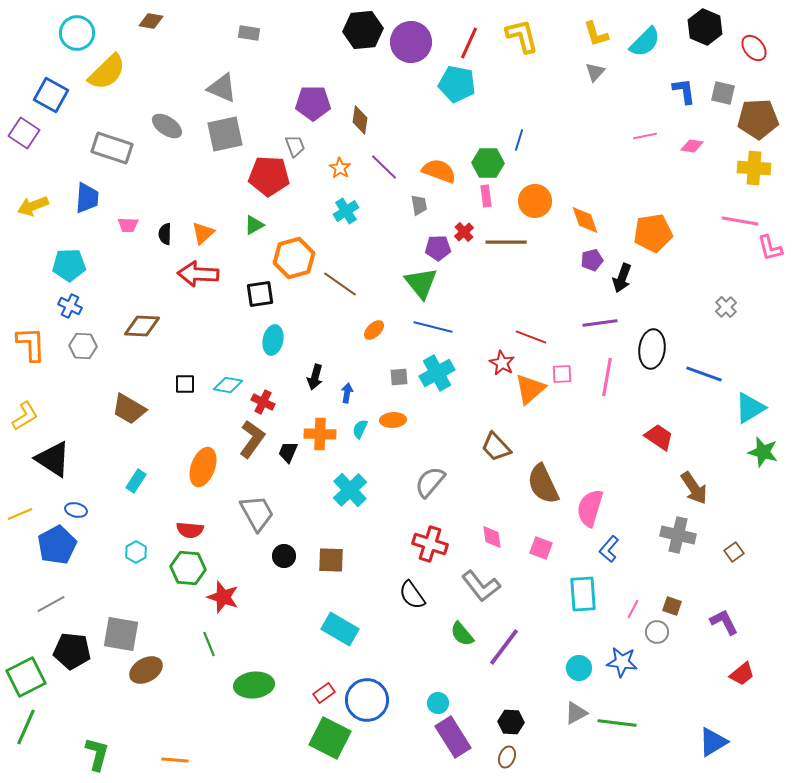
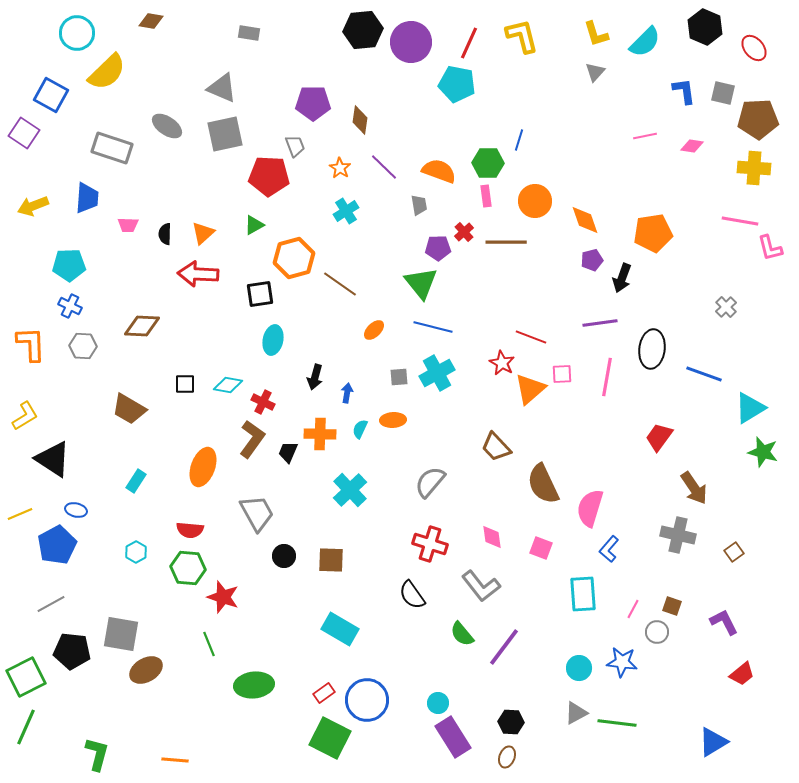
red trapezoid at (659, 437): rotated 88 degrees counterclockwise
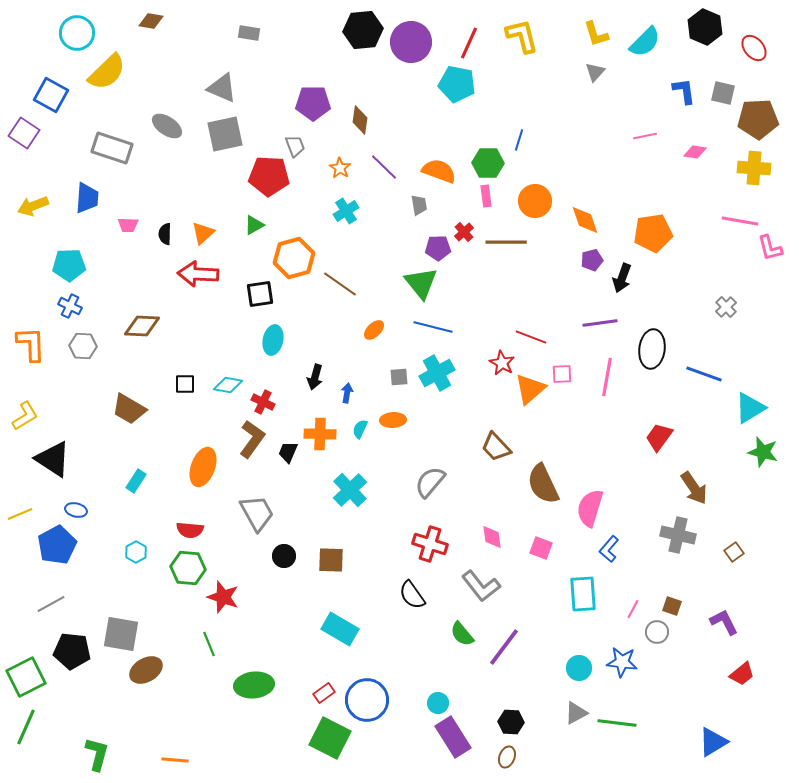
pink diamond at (692, 146): moved 3 px right, 6 px down
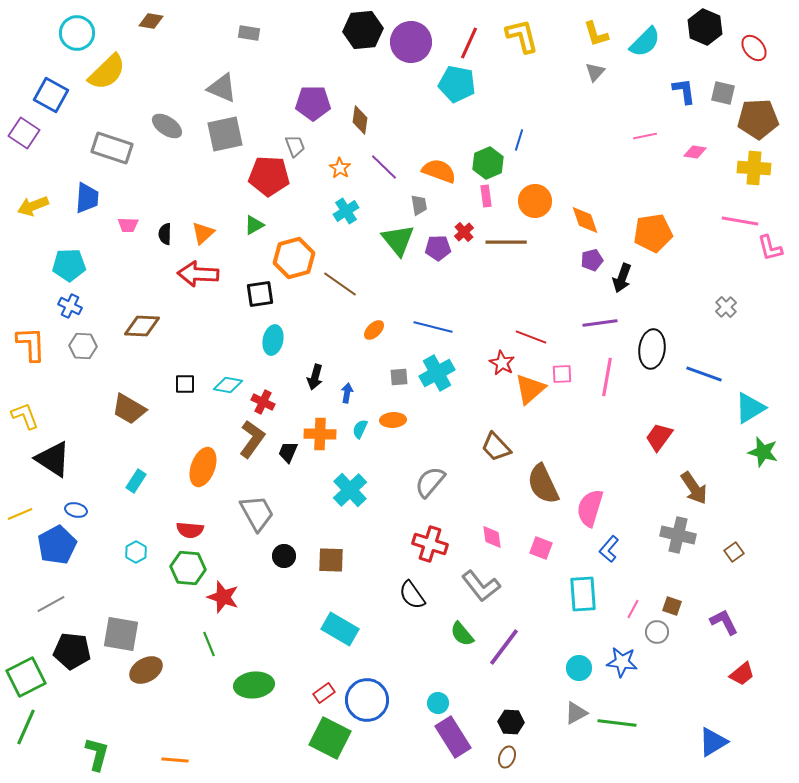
green hexagon at (488, 163): rotated 24 degrees counterclockwise
green triangle at (421, 283): moved 23 px left, 43 px up
yellow L-shape at (25, 416): rotated 80 degrees counterclockwise
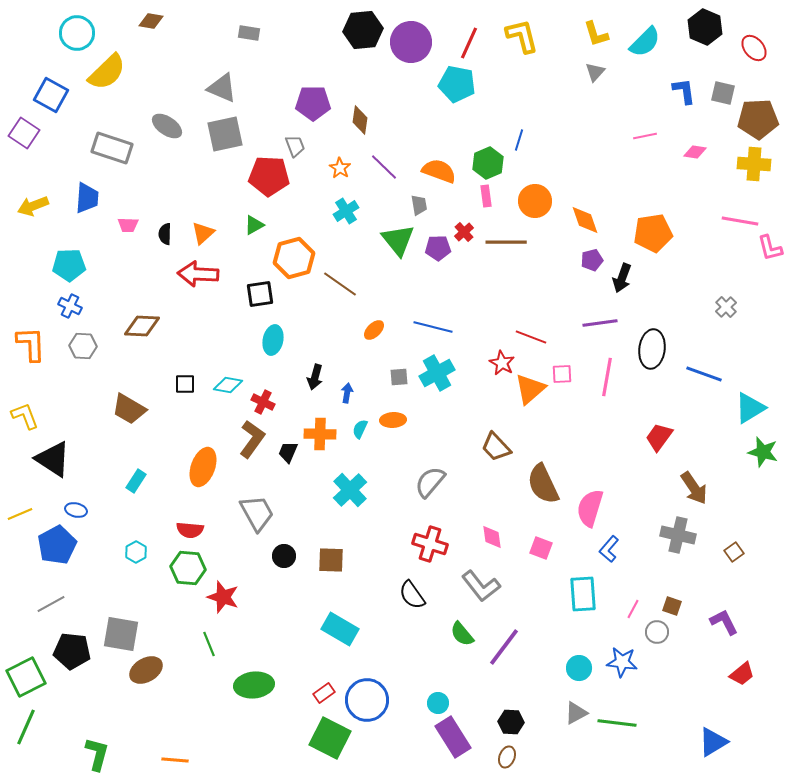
yellow cross at (754, 168): moved 4 px up
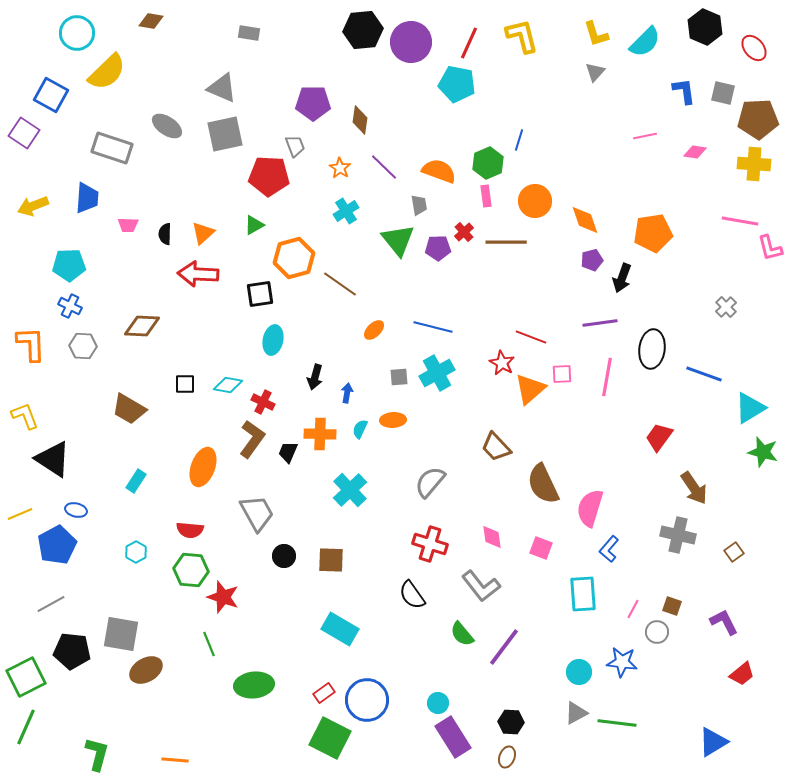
green hexagon at (188, 568): moved 3 px right, 2 px down
cyan circle at (579, 668): moved 4 px down
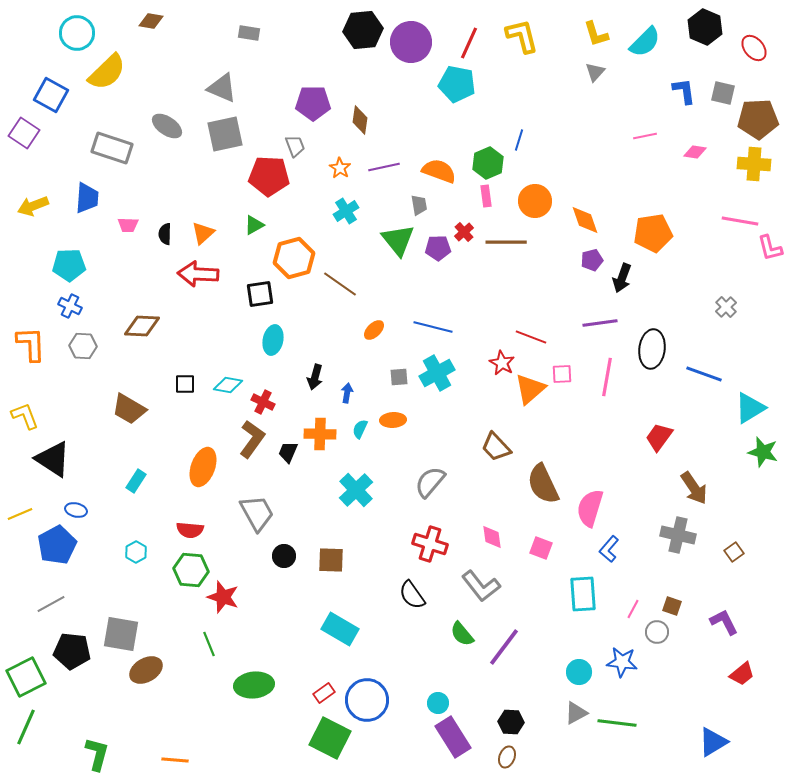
purple line at (384, 167): rotated 56 degrees counterclockwise
cyan cross at (350, 490): moved 6 px right
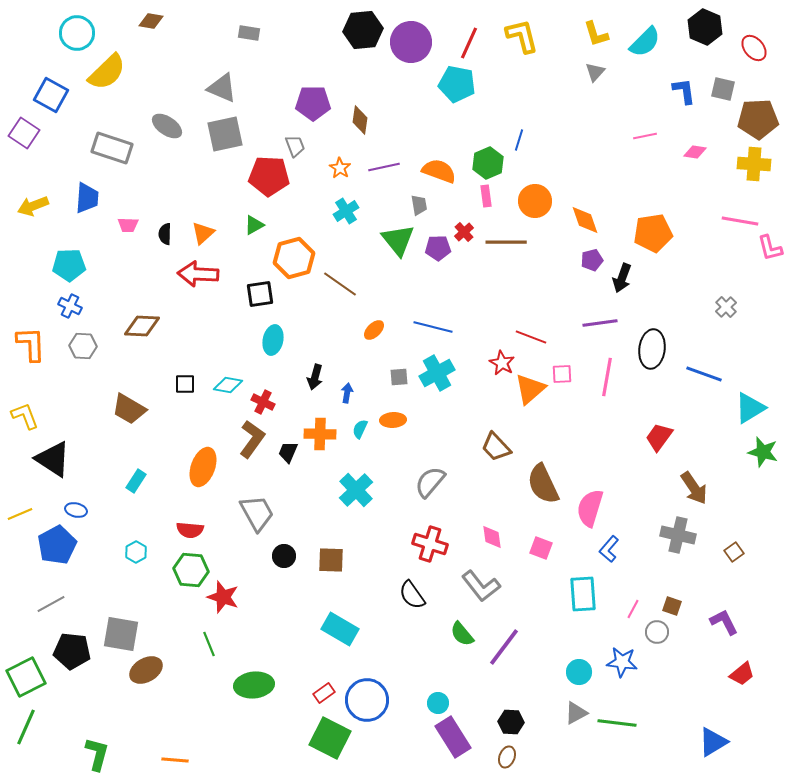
gray square at (723, 93): moved 4 px up
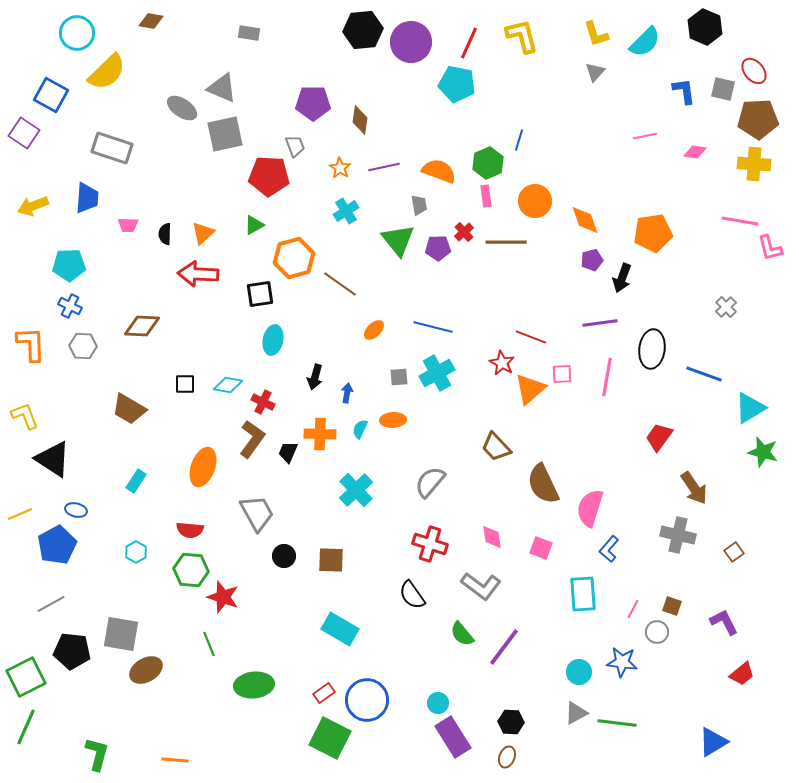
red ellipse at (754, 48): moved 23 px down
gray ellipse at (167, 126): moved 15 px right, 18 px up
gray L-shape at (481, 586): rotated 15 degrees counterclockwise
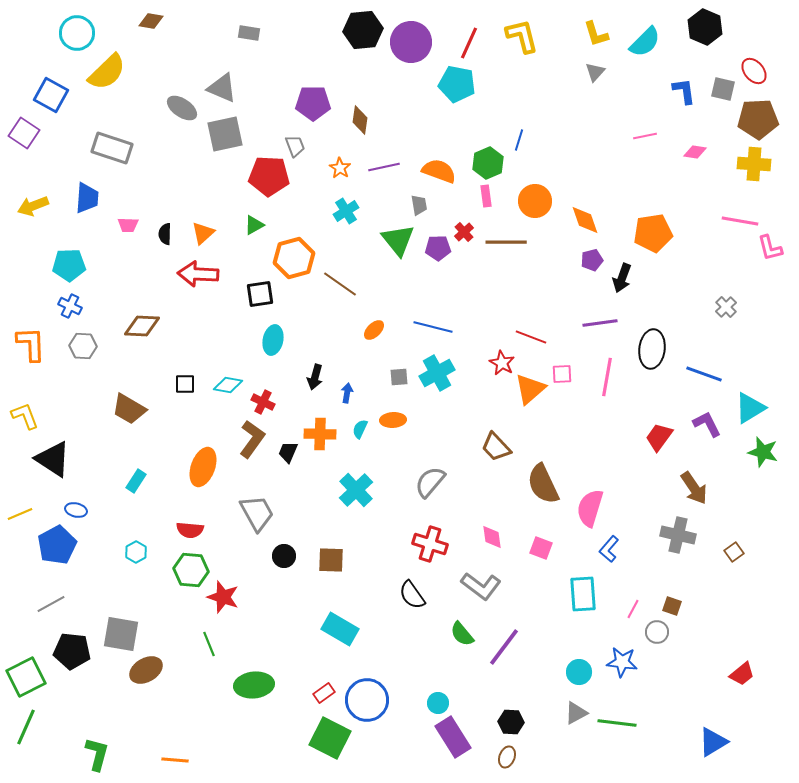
purple L-shape at (724, 622): moved 17 px left, 198 px up
